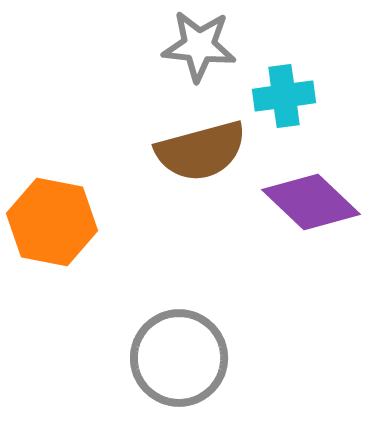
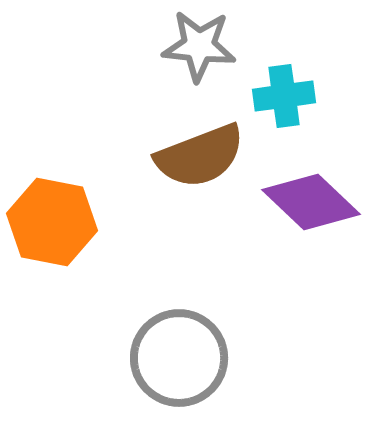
brown semicircle: moved 1 px left, 5 px down; rotated 6 degrees counterclockwise
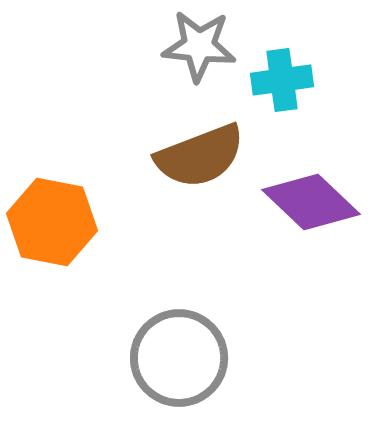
cyan cross: moved 2 px left, 16 px up
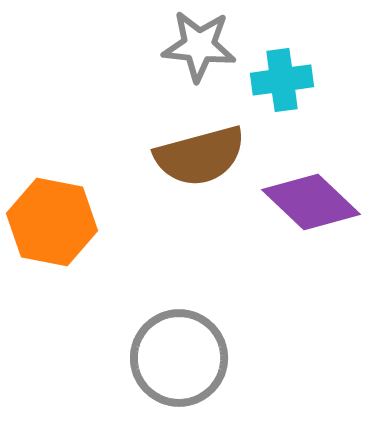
brown semicircle: rotated 6 degrees clockwise
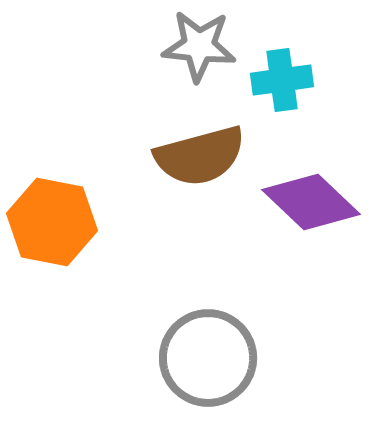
gray circle: moved 29 px right
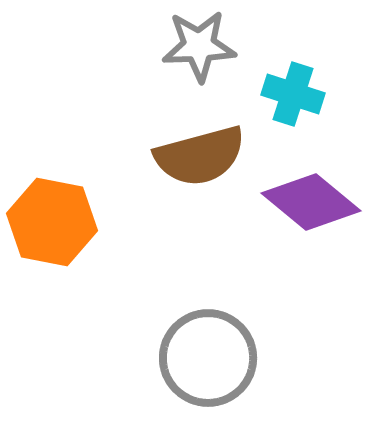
gray star: rotated 8 degrees counterclockwise
cyan cross: moved 11 px right, 14 px down; rotated 26 degrees clockwise
purple diamond: rotated 4 degrees counterclockwise
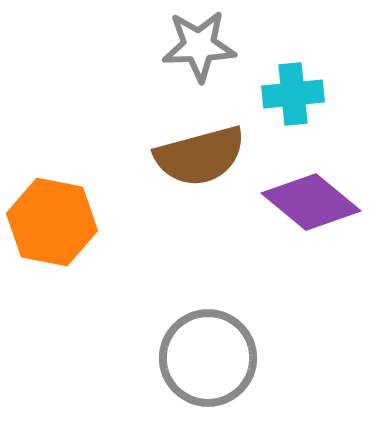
cyan cross: rotated 24 degrees counterclockwise
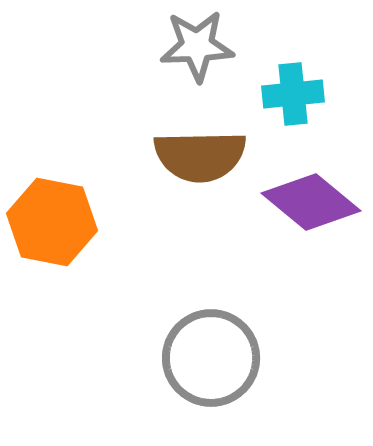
gray star: moved 2 px left
brown semicircle: rotated 14 degrees clockwise
gray circle: moved 3 px right
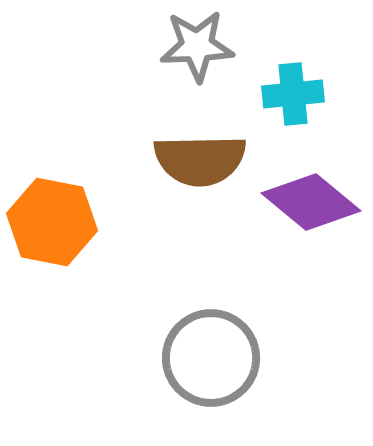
brown semicircle: moved 4 px down
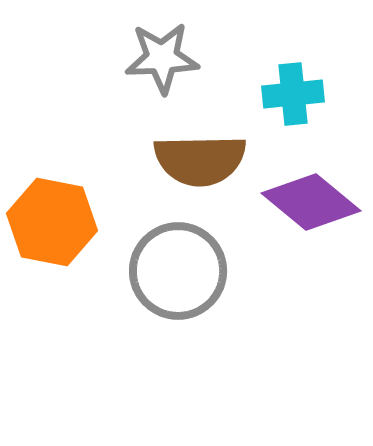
gray star: moved 35 px left, 12 px down
gray circle: moved 33 px left, 87 px up
